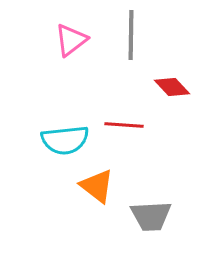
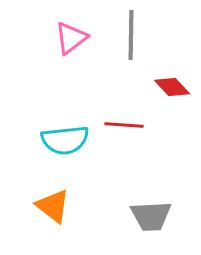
pink triangle: moved 2 px up
orange triangle: moved 44 px left, 20 px down
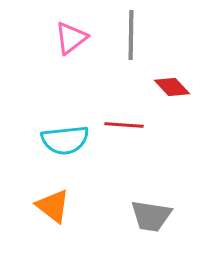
gray trapezoid: rotated 12 degrees clockwise
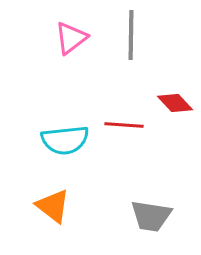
red diamond: moved 3 px right, 16 px down
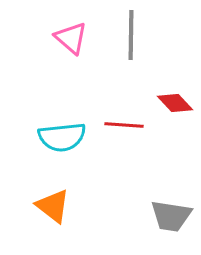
pink triangle: rotated 42 degrees counterclockwise
cyan semicircle: moved 3 px left, 3 px up
gray trapezoid: moved 20 px right
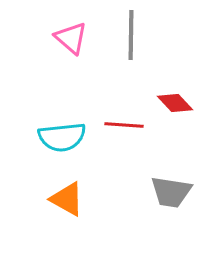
orange triangle: moved 14 px right, 7 px up; rotated 9 degrees counterclockwise
gray trapezoid: moved 24 px up
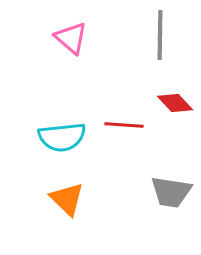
gray line: moved 29 px right
orange triangle: rotated 15 degrees clockwise
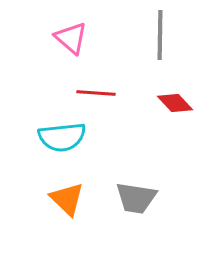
red line: moved 28 px left, 32 px up
gray trapezoid: moved 35 px left, 6 px down
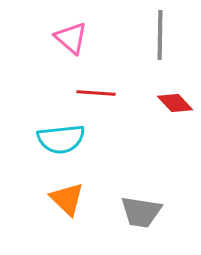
cyan semicircle: moved 1 px left, 2 px down
gray trapezoid: moved 5 px right, 14 px down
